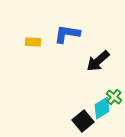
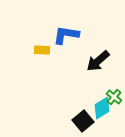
blue L-shape: moved 1 px left, 1 px down
yellow rectangle: moved 9 px right, 8 px down
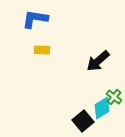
blue L-shape: moved 31 px left, 16 px up
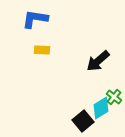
cyan diamond: moved 1 px left
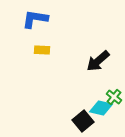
cyan diamond: rotated 45 degrees clockwise
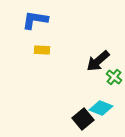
blue L-shape: moved 1 px down
green cross: moved 20 px up
cyan diamond: rotated 10 degrees clockwise
black square: moved 2 px up
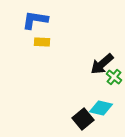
yellow rectangle: moved 8 px up
black arrow: moved 4 px right, 3 px down
cyan diamond: rotated 10 degrees counterclockwise
